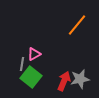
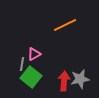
orange line: moved 12 px left; rotated 25 degrees clockwise
red arrow: rotated 18 degrees counterclockwise
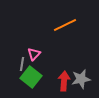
pink triangle: rotated 16 degrees counterclockwise
gray star: moved 1 px right
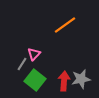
orange line: rotated 10 degrees counterclockwise
gray line: rotated 24 degrees clockwise
green square: moved 4 px right, 3 px down
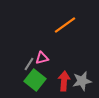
pink triangle: moved 8 px right, 4 px down; rotated 32 degrees clockwise
gray line: moved 7 px right
gray star: moved 1 px right, 2 px down
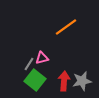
orange line: moved 1 px right, 2 px down
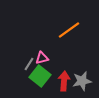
orange line: moved 3 px right, 3 px down
green square: moved 5 px right, 4 px up
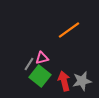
red arrow: rotated 18 degrees counterclockwise
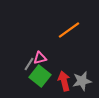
pink triangle: moved 2 px left
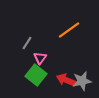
pink triangle: rotated 40 degrees counterclockwise
gray line: moved 2 px left, 21 px up
green square: moved 4 px left, 1 px up
red arrow: moved 2 px right, 1 px up; rotated 54 degrees counterclockwise
